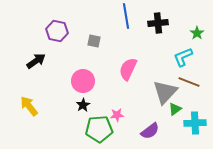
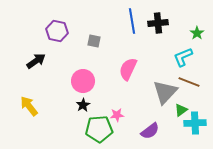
blue line: moved 6 px right, 5 px down
green triangle: moved 6 px right, 1 px down
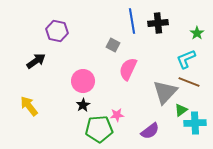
gray square: moved 19 px right, 4 px down; rotated 16 degrees clockwise
cyan L-shape: moved 3 px right, 2 px down
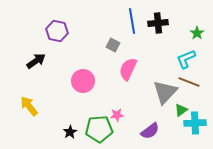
black star: moved 13 px left, 27 px down
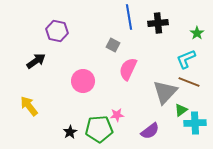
blue line: moved 3 px left, 4 px up
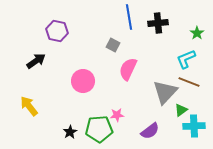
cyan cross: moved 1 px left, 3 px down
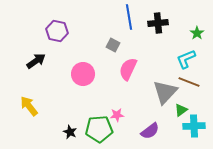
pink circle: moved 7 px up
black star: rotated 16 degrees counterclockwise
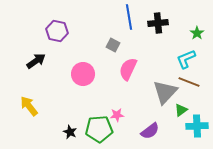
cyan cross: moved 3 px right
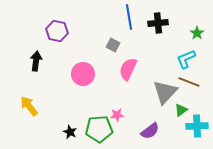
black arrow: rotated 48 degrees counterclockwise
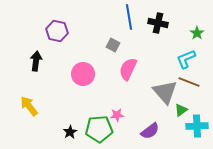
black cross: rotated 18 degrees clockwise
gray triangle: rotated 24 degrees counterclockwise
black star: rotated 16 degrees clockwise
